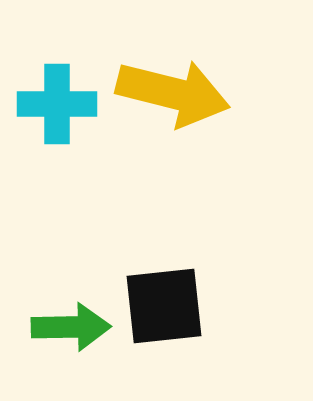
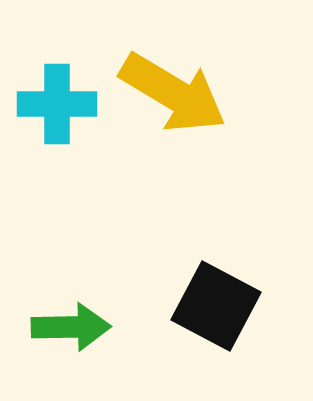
yellow arrow: rotated 17 degrees clockwise
black square: moved 52 px right; rotated 34 degrees clockwise
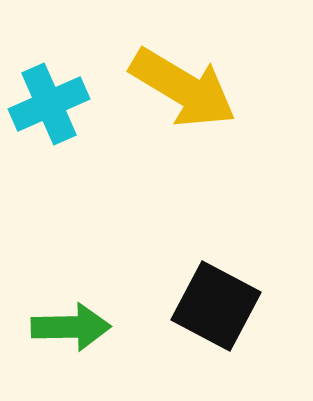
yellow arrow: moved 10 px right, 5 px up
cyan cross: moved 8 px left; rotated 24 degrees counterclockwise
